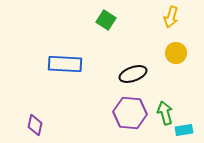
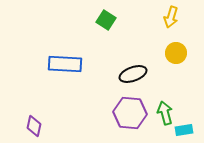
purple diamond: moved 1 px left, 1 px down
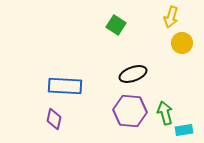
green square: moved 10 px right, 5 px down
yellow circle: moved 6 px right, 10 px up
blue rectangle: moved 22 px down
purple hexagon: moved 2 px up
purple diamond: moved 20 px right, 7 px up
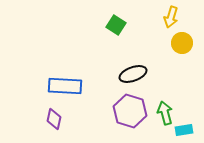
purple hexagon: rotated 12 degrees clockwise
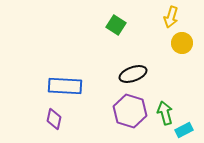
cyan rectangle: rotated 18 degrees counterclockwise
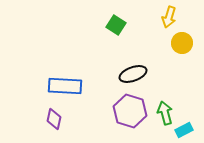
yellow arrow: moved 2 px left
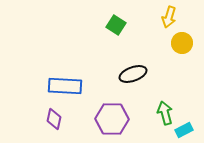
purple hexagon: moved 18 px left, 8 px down; rotated 16 degrees counterclockwise
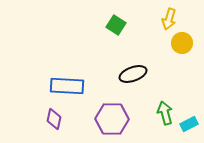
yellow arrow: moved 2 px down
blue rectangle: moved 2 px right
cyan rectangle: moved 5 px right, 6 px up
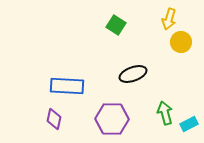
yellow circle: moved 1 px left, 1 px up
